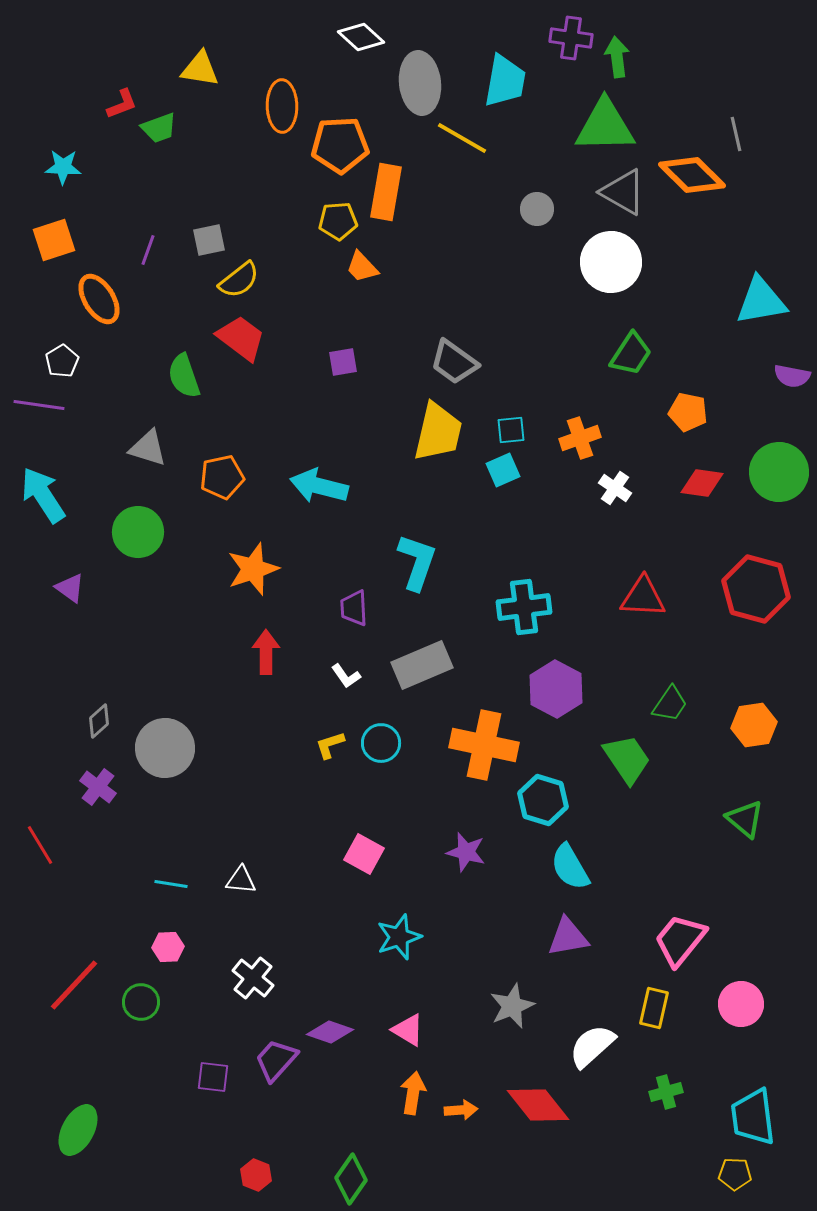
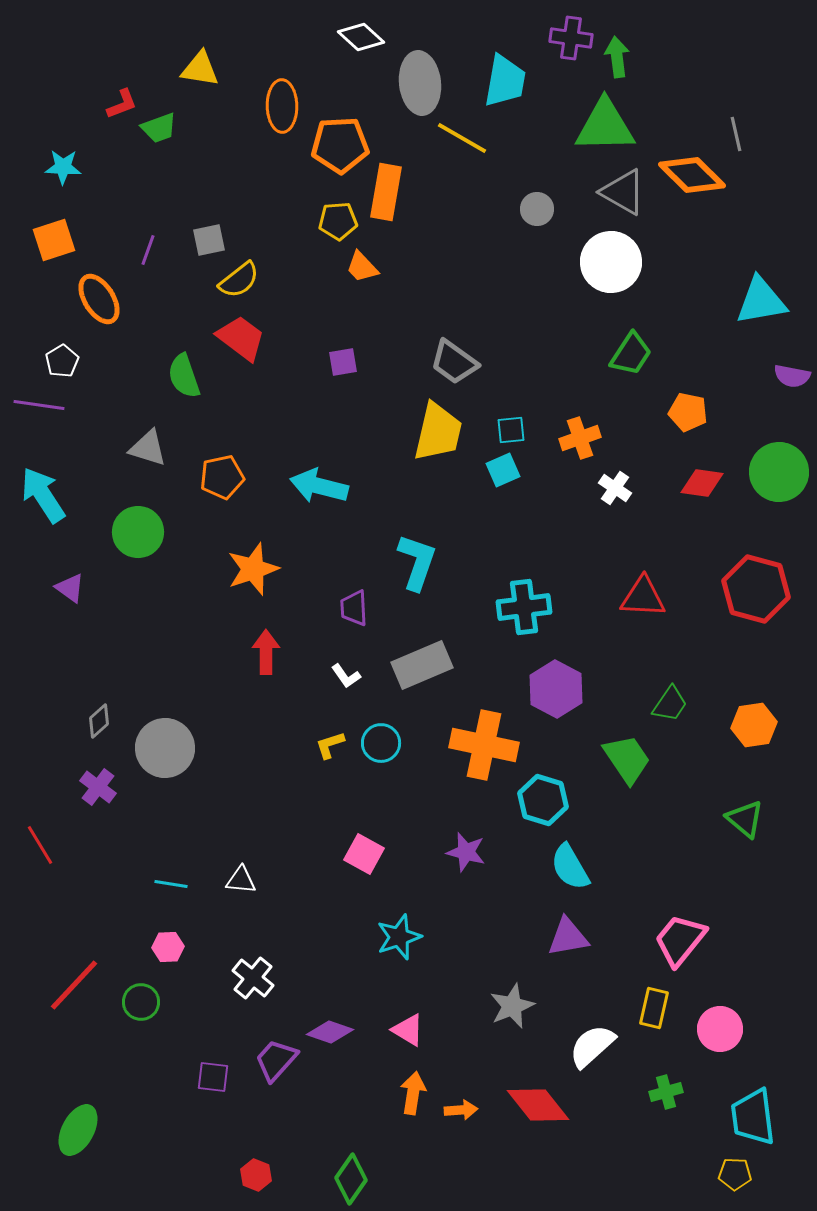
pink circle at (741, 1004): moved 21 px left, 25 px down
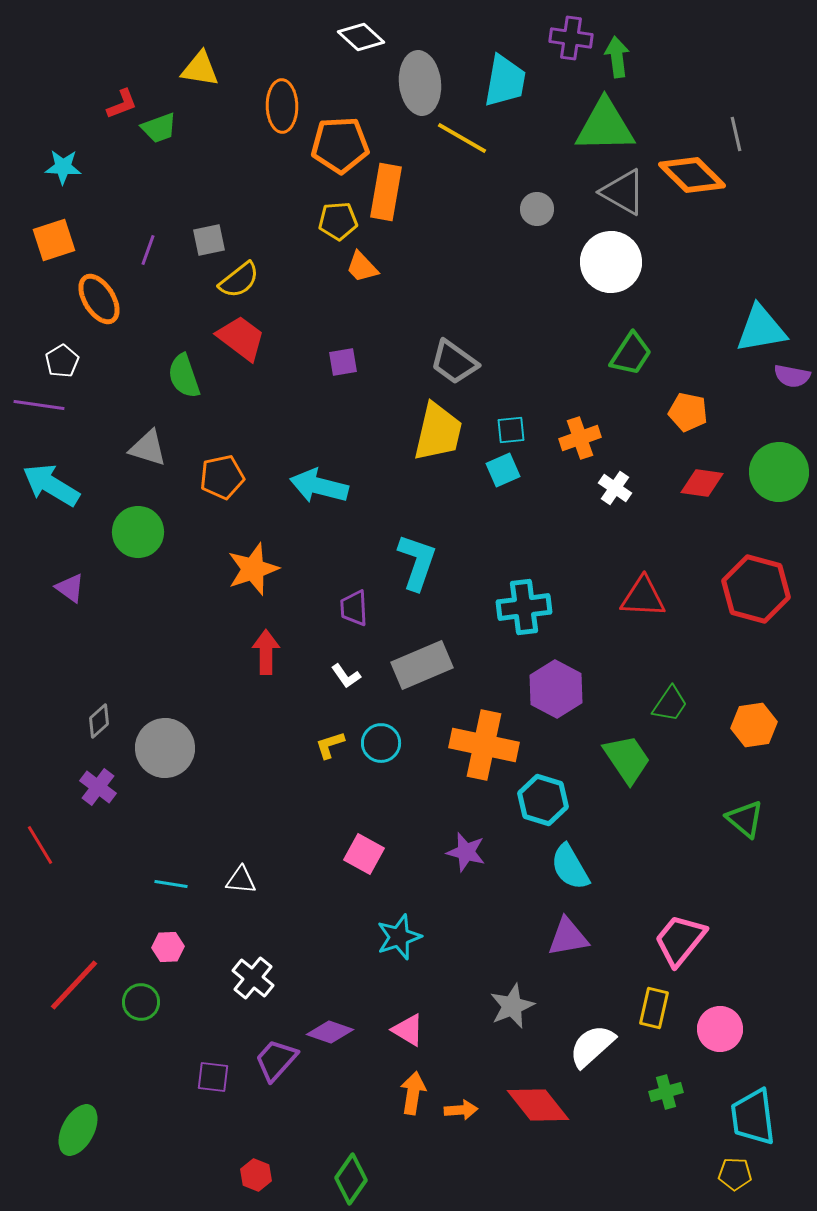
cyan triangle at (761, 301): moved 28 px down
cyan arrow at (43, 495): moved 8 px right, 10 px up; rotated 26 degrees counterclockwise
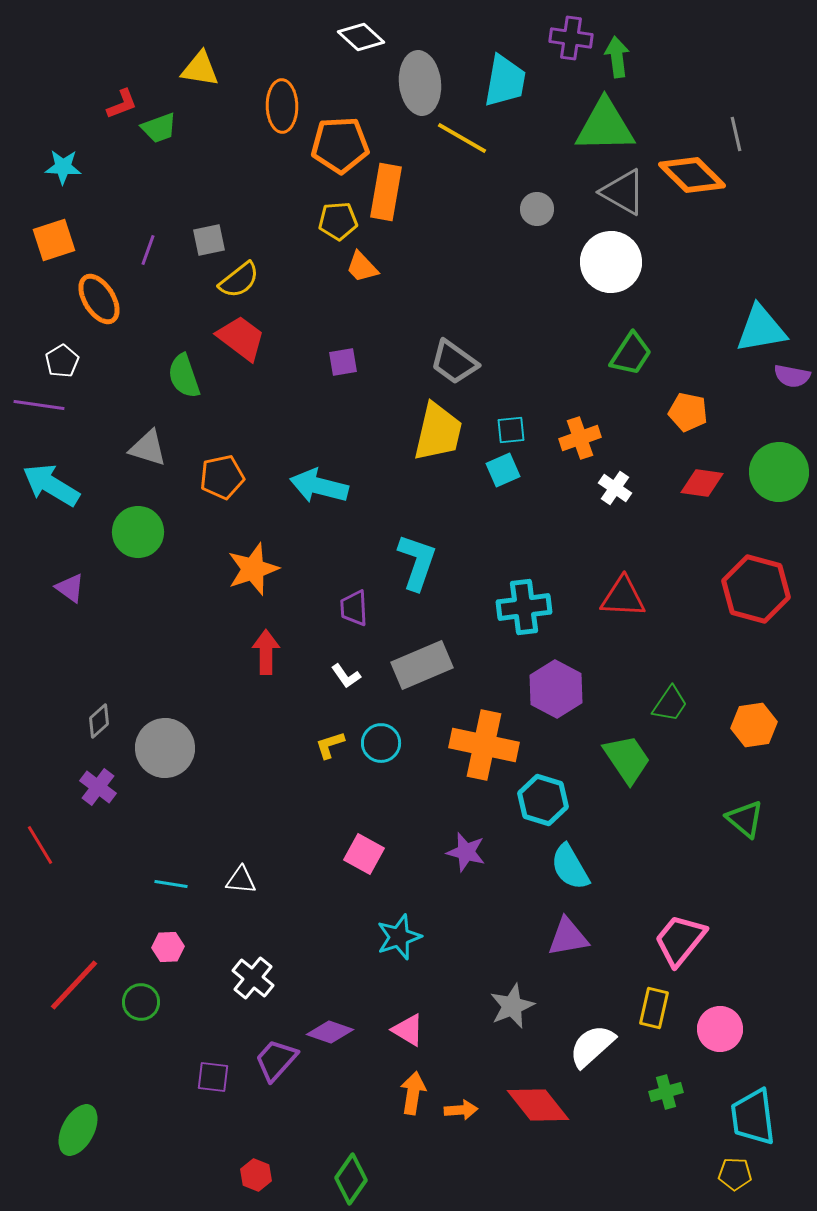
red triangle at (643, 597): moved 20 px left
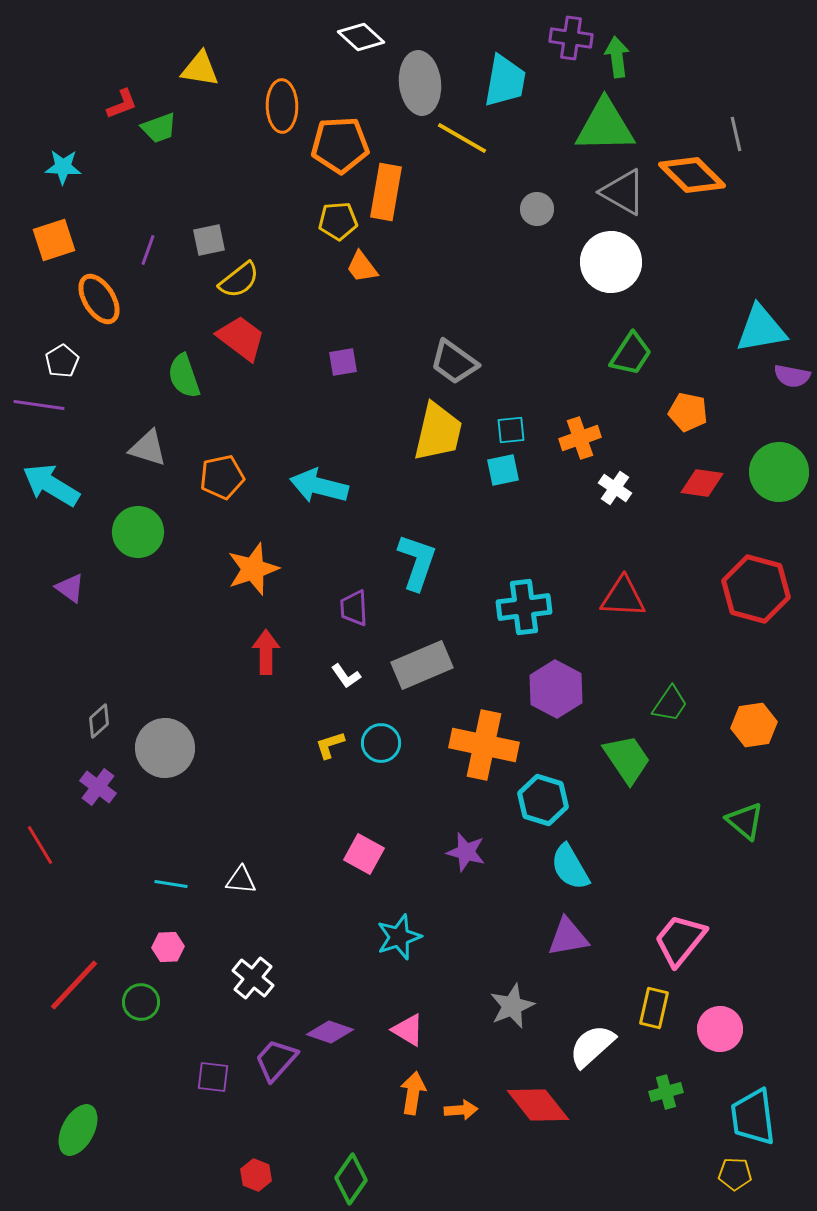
orange trapezoid at (362, 267): rotated 6 degrees clockwise
cyan square at (503, 470): rotated 12 degrees clockwise
green triangle at (745, 819): moved 2 px down
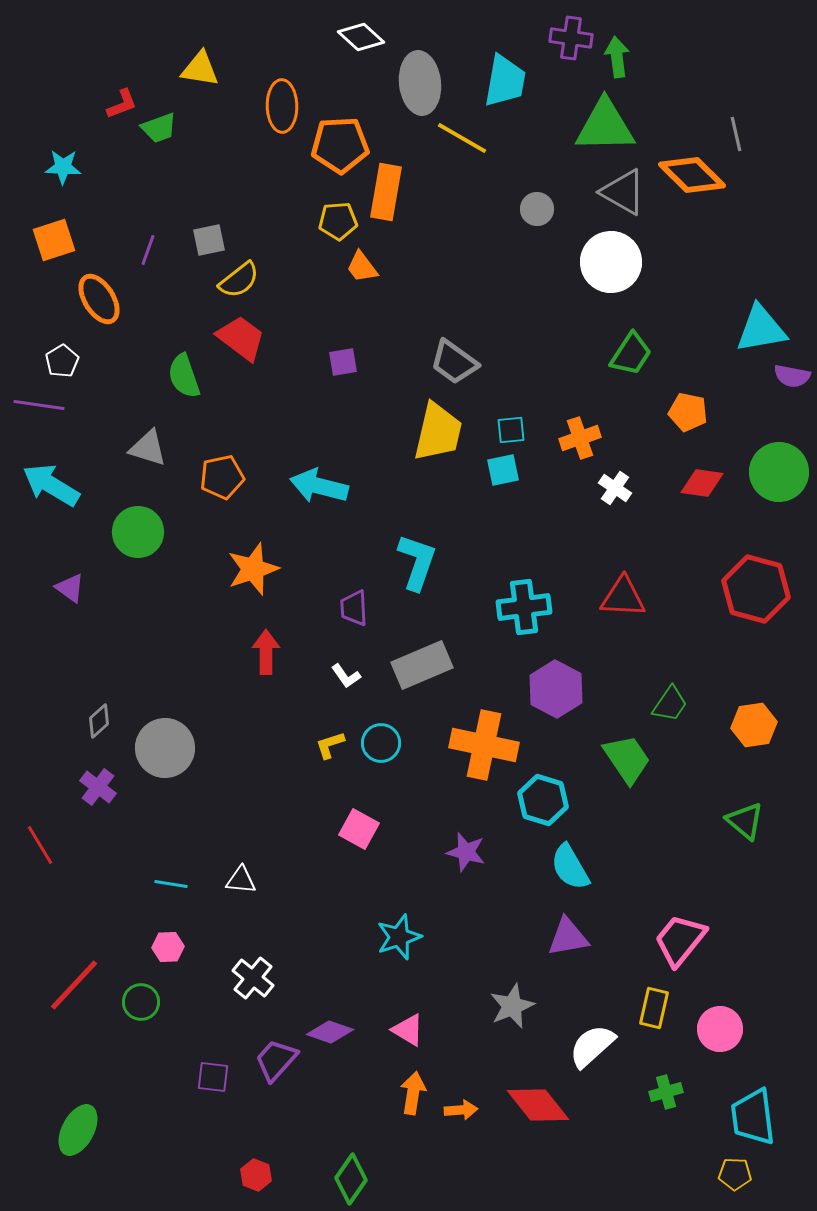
pink square at (364, 854): moved 5 px left, 25 px up
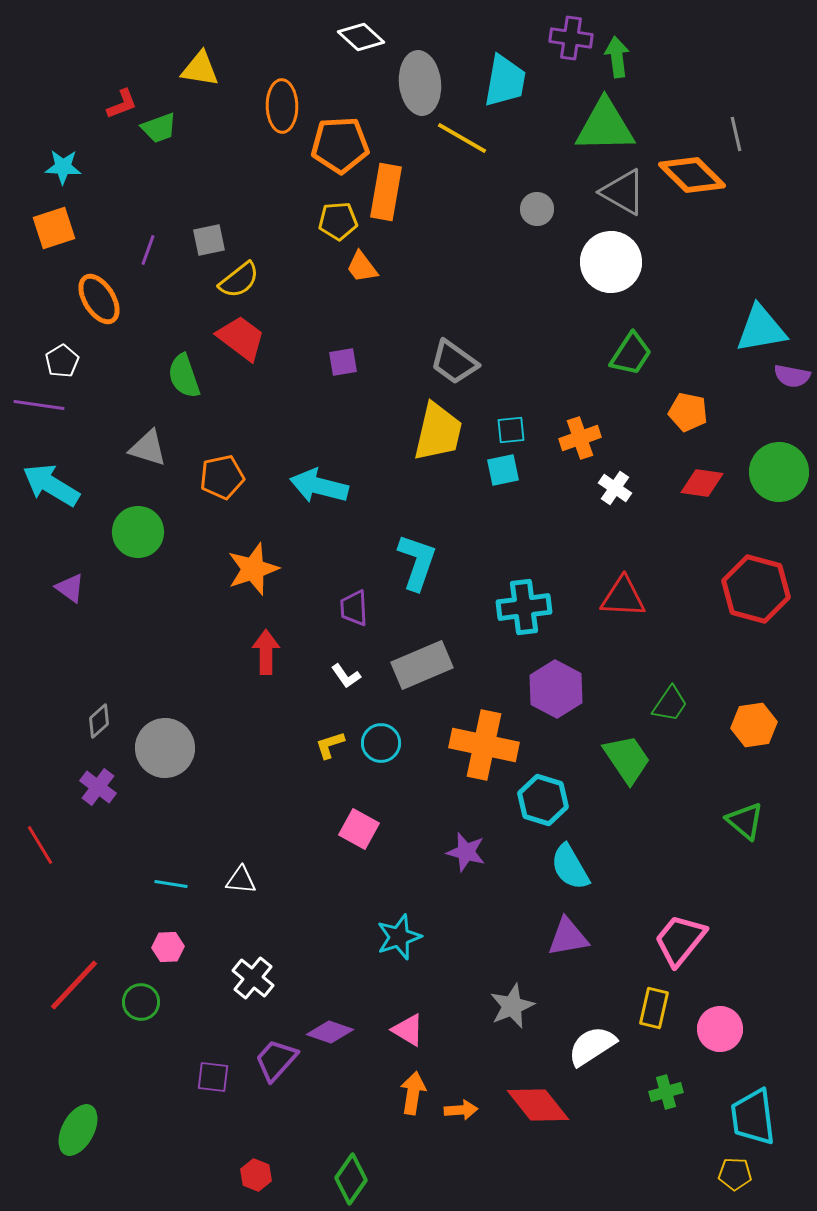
orange square at (54, 240): moved 12 px up
white semicircle at (592, 1046): rotated 9 degrees clockwise
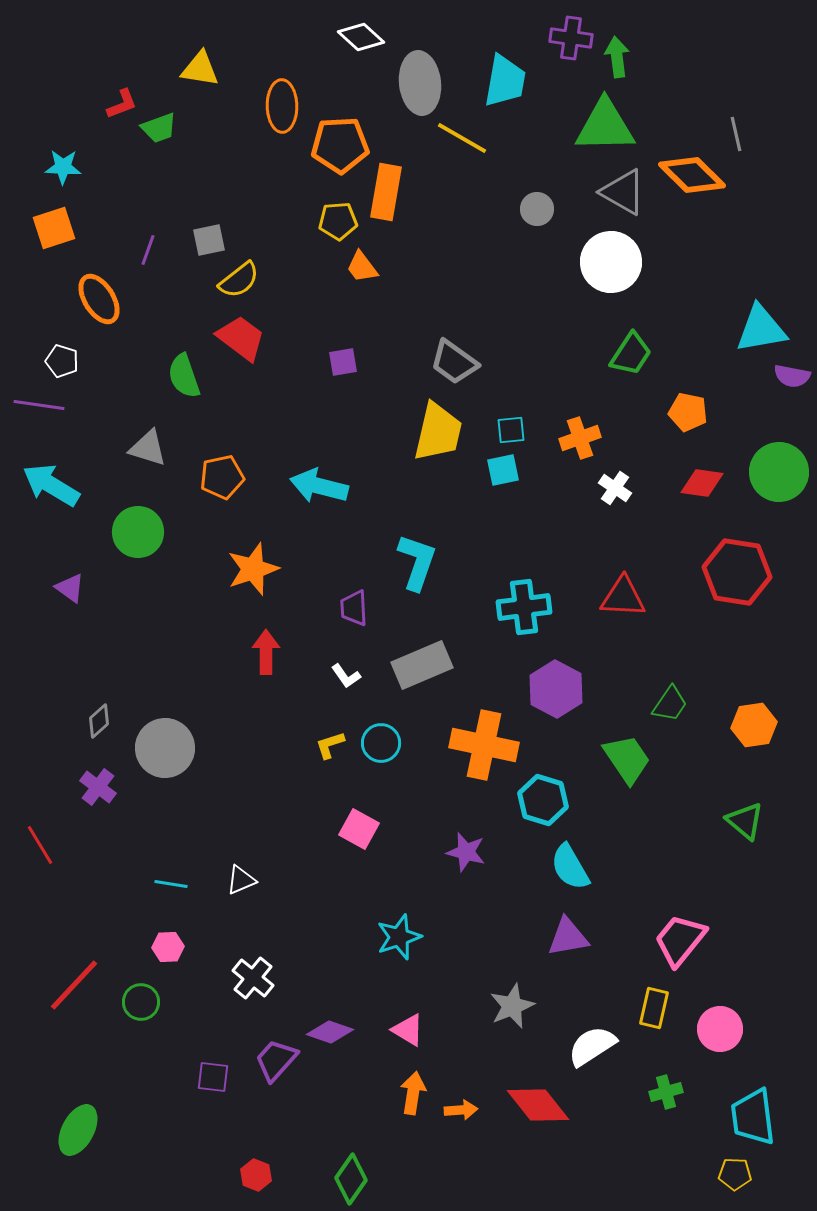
white pentagon at (62, 361): rotated 24 degrees counterclockwise
red hexagon at (756, 589): moved 19 px left, 17 px up; rotated 6 degrees counterclockwise
white triangle at (241, 880): rotated 28 degrees counterclockwise
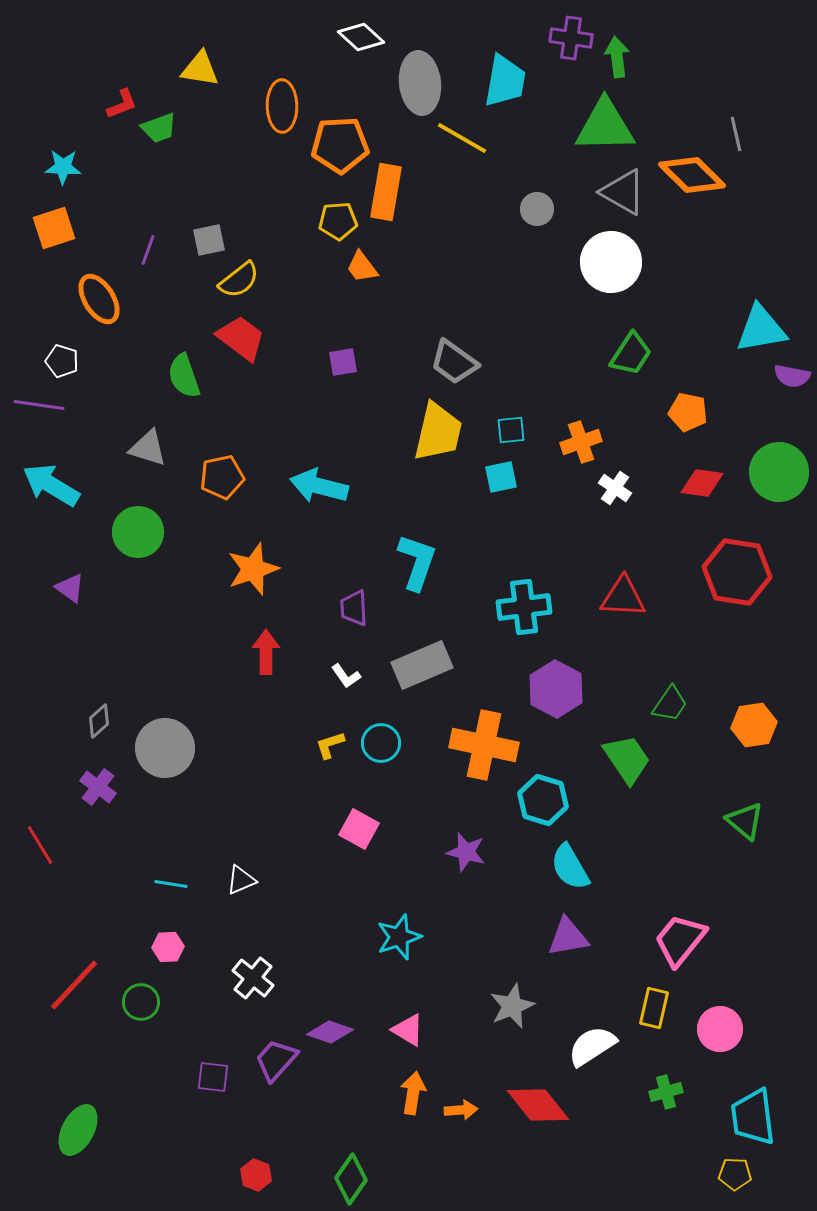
orange cross at (580, 438): moved 1 px right, 4 px down
cyan square at (503, 470): moved 2 px left, 7 px down
